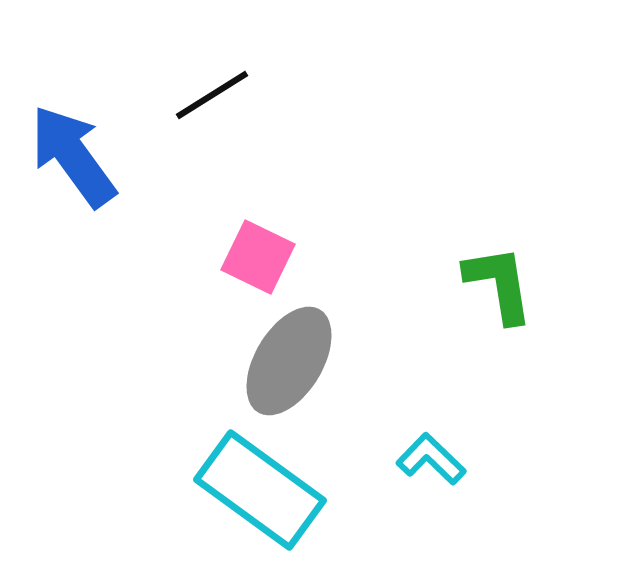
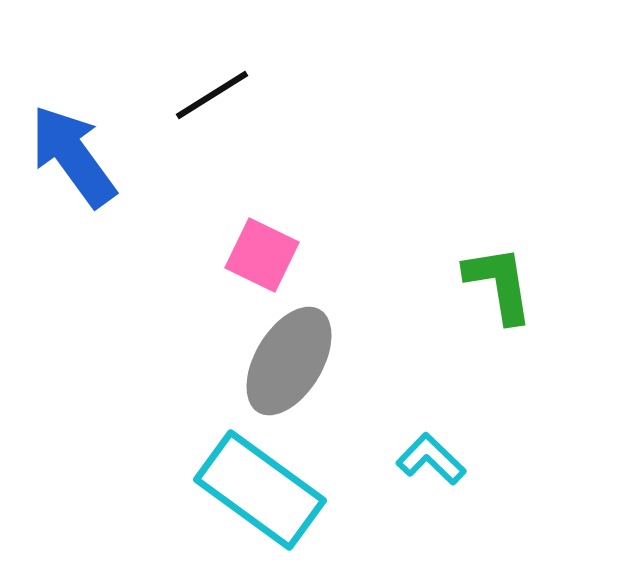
pink square: moved 4 px right, 2 px up
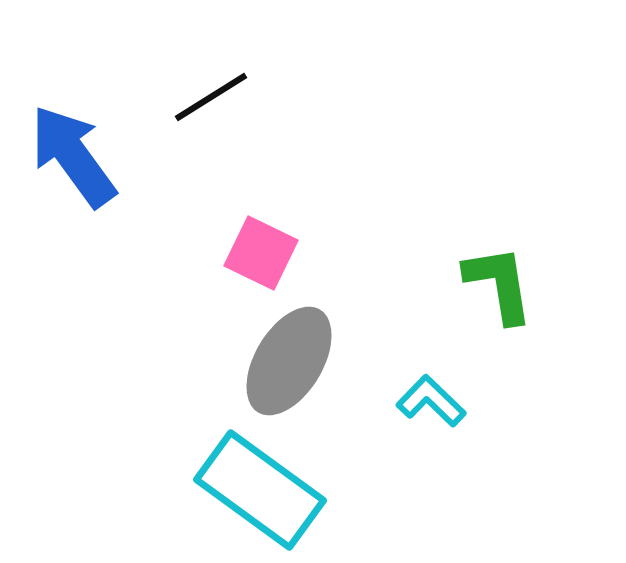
black line: moved 1 px left, 2 px down
pink square: moved 1 px left, 2 px up
cyan L-shape: moved 58 px up
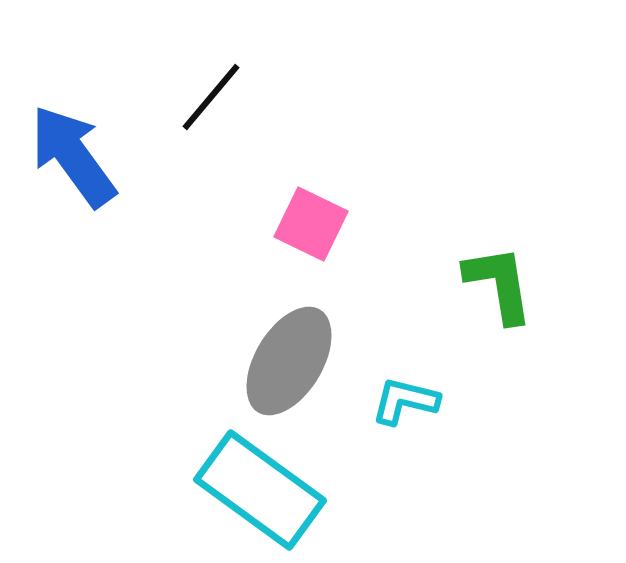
black line: rotated 18 degrees counterclockwise
pink square: moved 50 px right, 29 px up
cyan L-shape: moved 26 px left; rotated 30 degrees counterclockwise
